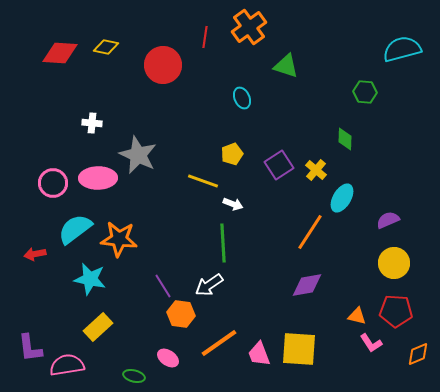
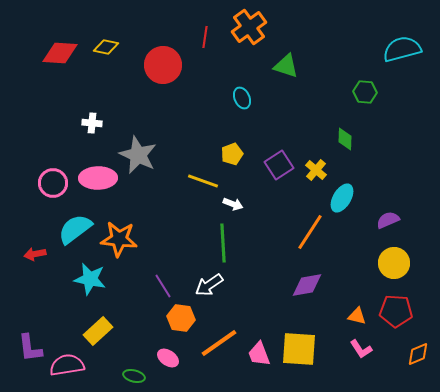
orange hexagon at (181, 314): moved 4 px down
yellow rectangle at (98, 327): moved 4 px down
pink L-shape at (371, 343): moved 10 px left, 6 px down
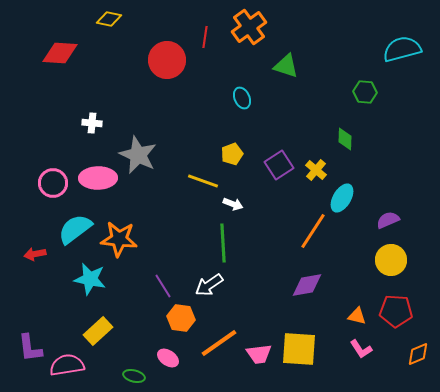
yellow diamond at (106, 47): moved 3 px right, 28 px up
red circle at (163, 65): moved 4 px right, 5 px up
orange line at (310, 232): moved 3 px right, 1 px up
yellow circle at (394, 263): moved 3 px left, 3 px up
pink trapezoid at (259, 354): rotated 76 degrees counterclockwise
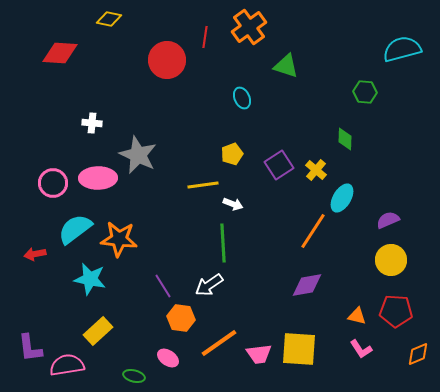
yellow line at (203, 181): moved 4 px down; rotated 28 degrees counterclockwise
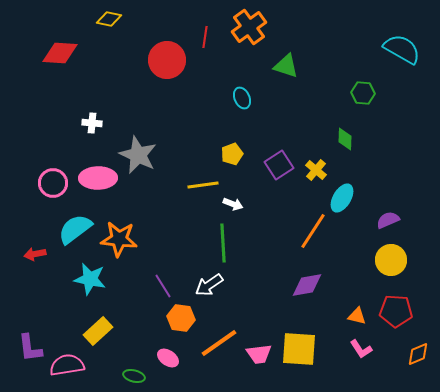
cyan semicircle at (402, 49): rotated 45 degrees clockwise
green hexagon at (365, 92): moved 2 px left, 1 px down
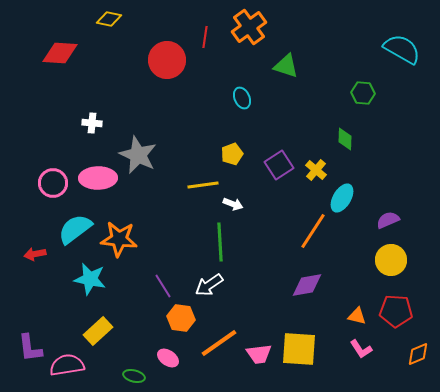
green line at (223, 243): moved 3 px left, 1 px up
